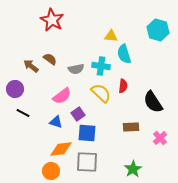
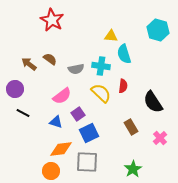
brown arrow: moved 2 px left, 2 px up
brown rectangle: rotated 63 degrees clockwise
blue square: moved 2 px right; rotated 30 degrees counterclockwise
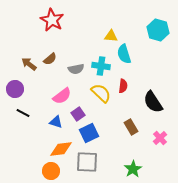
brown semicircle: rotated 104 degrees clockwise
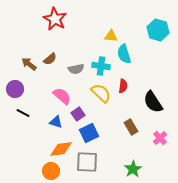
red star: moved 3 px right, 1 px up
pink semicircle: rotated 102 degrees counterclockwise
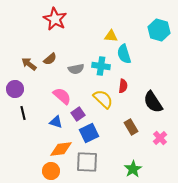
cyan hexagon: moved 1 px right
yellow semicircle: moved 2 px right, 6 px down
black line: rotated 48 degrees clockwise
